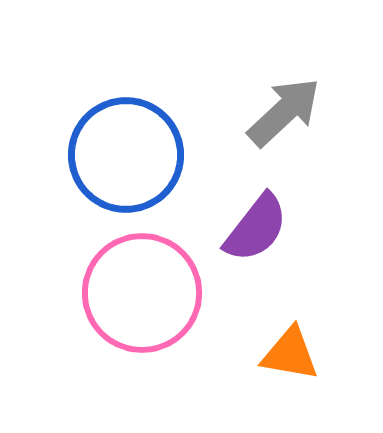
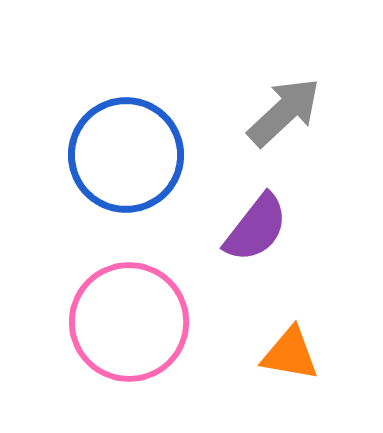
pink circle: moved 13 px left, 29 px down
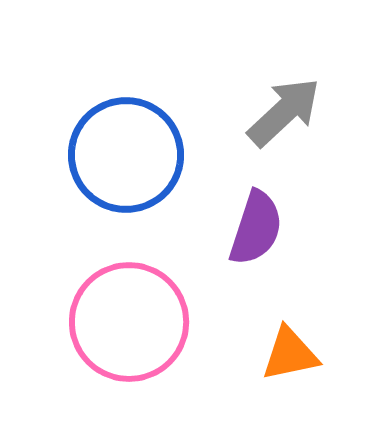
purple semicircle: rotated 20 degrees counterclockwise
orange triangle: rotated 22 degrees counterclockwise
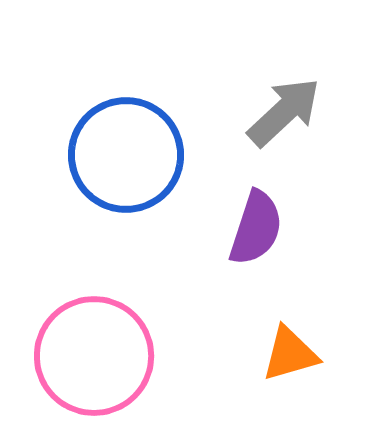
pink circle: moved 35 px left, 34 px down
orange triangle: rotated 4 degrees counterclockwise
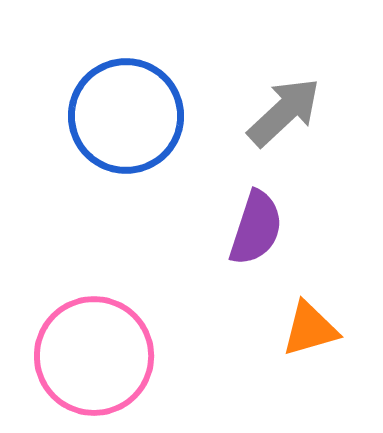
blue circle: moved 39 px up
orange triangle: moved 20 px right, 25 px up
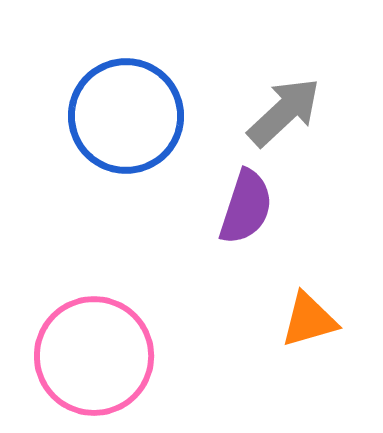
purple semicircle: moved 10 px left, 21 px up
orange triangle: moved 1 px left, 9 px up
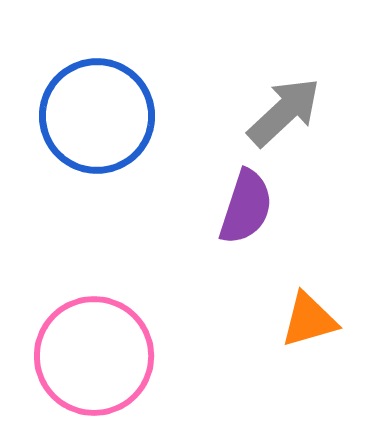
blue circle: moved 29 px left
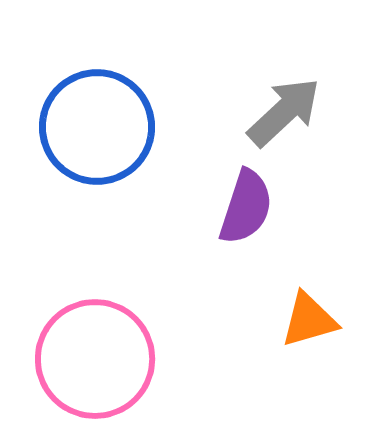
blue circle: moved 11 px down
pink circle: moved 1 px right, 3 px down
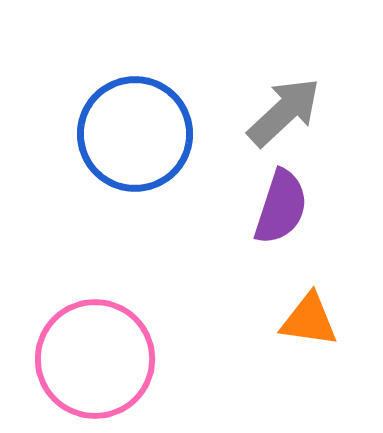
blue circle: moved 38 px right, 7 px down
purple semicircle: moved 35 px right
orange triangle: rotated 24 degrees clockwise
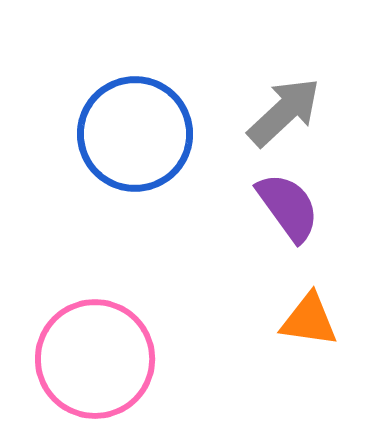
purple semicircle: moved 7 px right; rotated 54 degrees counterclockwise
